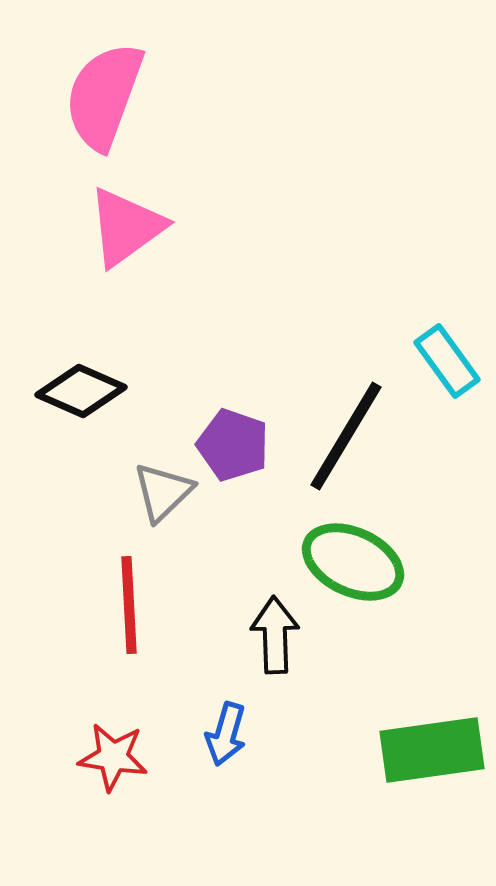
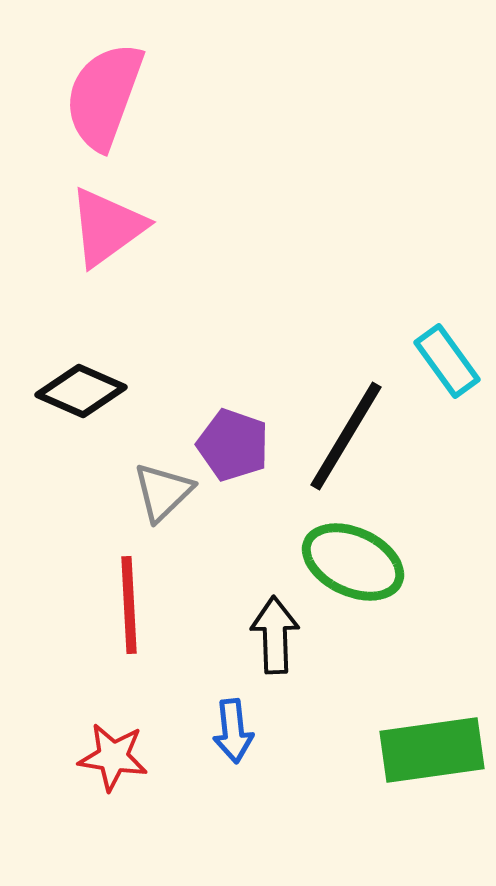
pink triangle: moved 19 px left
blue arrow: moved 7 px right, 3 px up; rotated 22 degrees counterclockwise
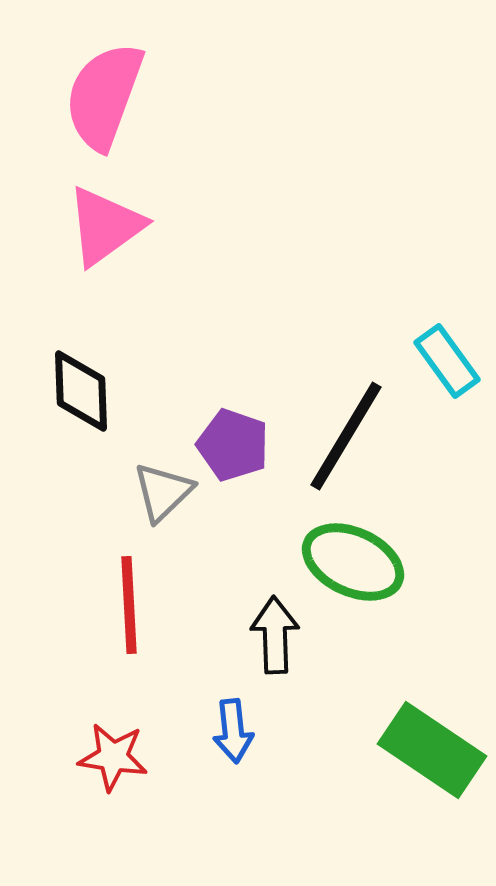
pink triangle: moved 2 px left, 1 px up
black diamond: rotated 64 degrees clockwise
green rectangle: rotated 42 degrees clockwise
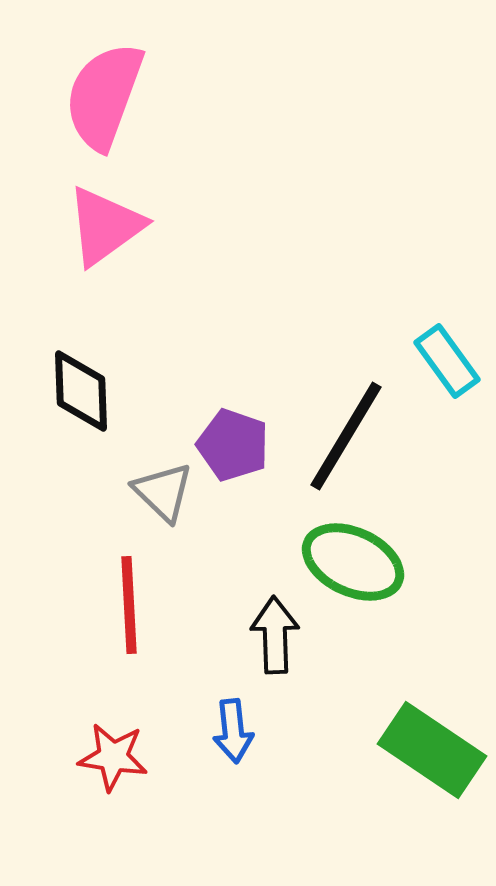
gray triangle: rotated 32 degrees counterclockwise
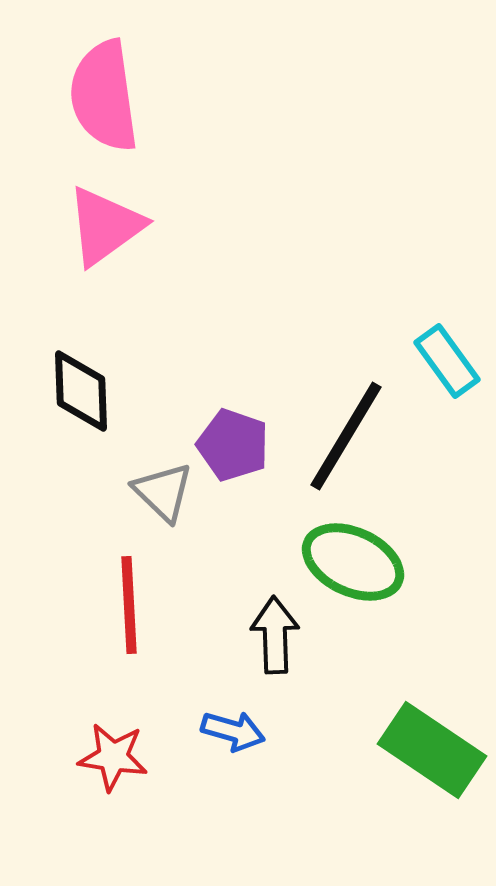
pink semicircle: rotated 28 degrees counterclockwise
blue arrow: rotated 68 degrees counterclockwise
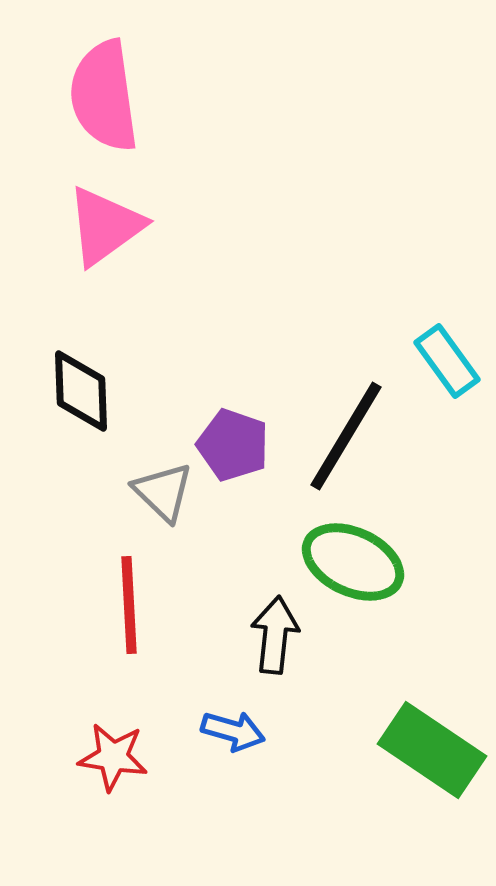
black arrow: rotated 8 degrees clockwise
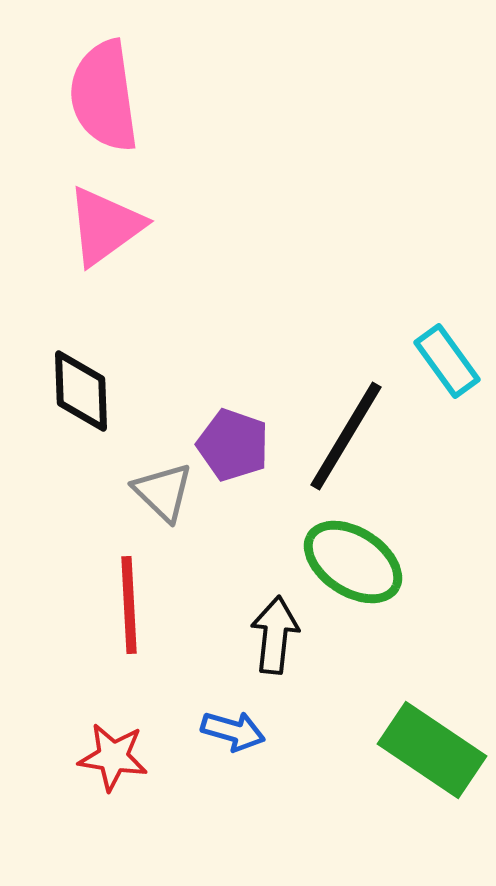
green ellipse: rotated 8 degrees clockwise
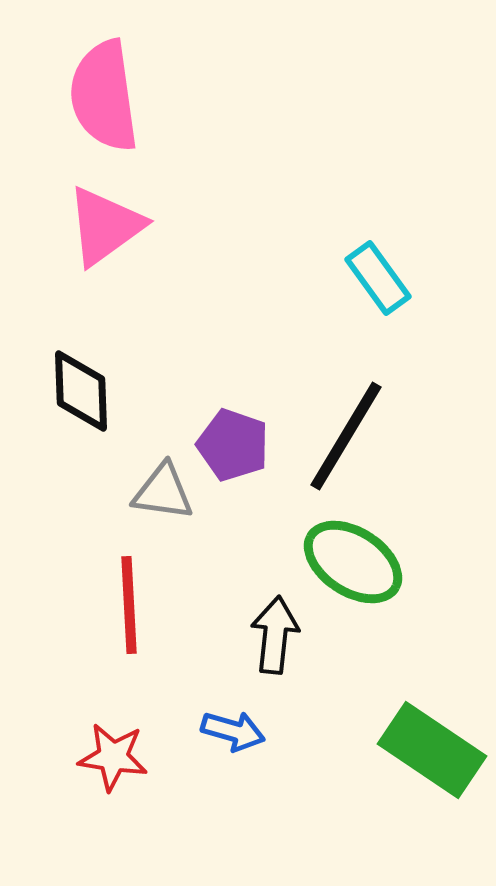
cyan rectangle: moved 69 px left, 83 px up
gray triangle: rotated 36 degrees counterclockwise
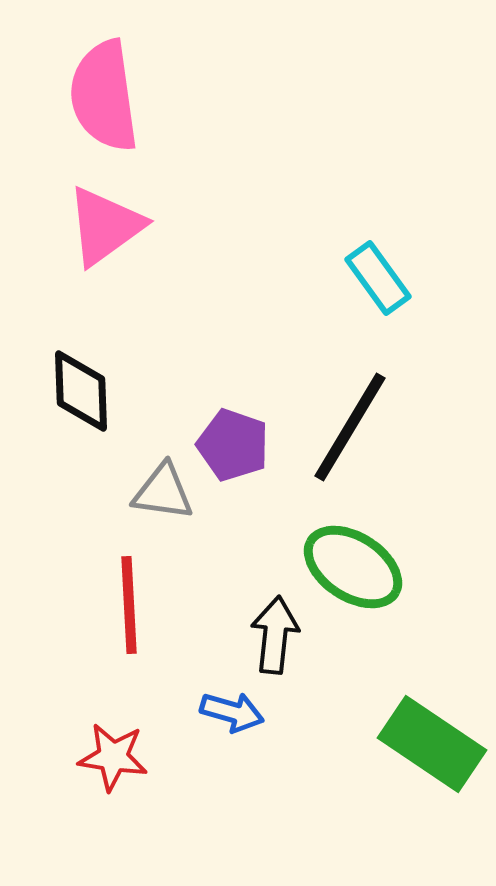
black line: moved 4 px right, 9 px up
green ellipse: moved 5 px down
blue arrow: moved 1 px left, 19 px up
green rectangle: moved 6 px up
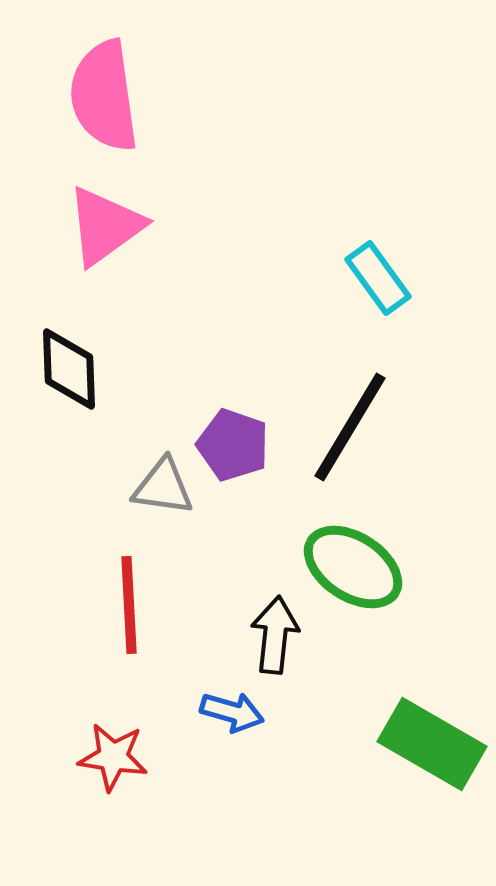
black diamond: moved 12 px left, 22 px up
gray triangle: moved 5 px up
green rectangle: rotated 4 degrees counterclockwise
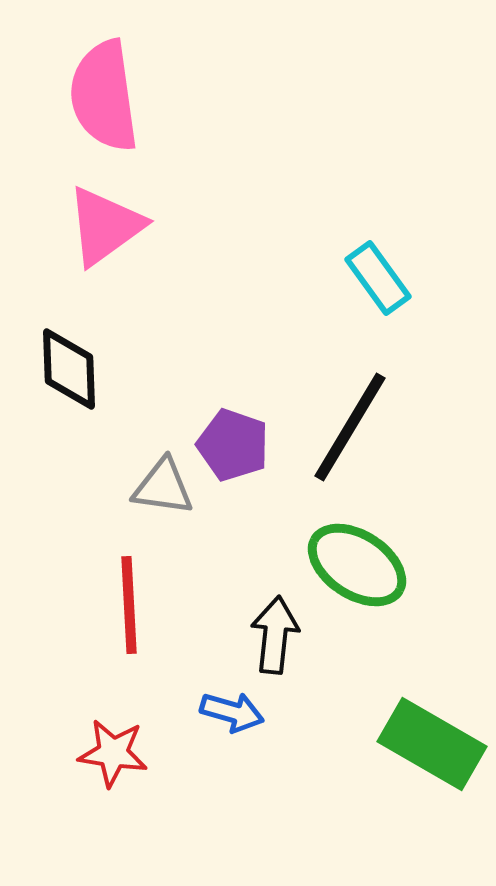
green ellipse: moved 4 px right, 2 px up
red star: moved 4 px up
